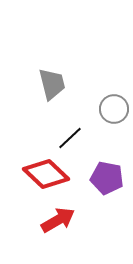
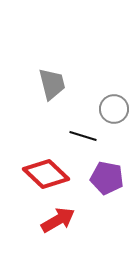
black line: moved 13 px right, 2 px up; rotated 60 degrees clockwise
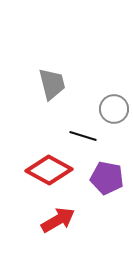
red diamond: moved 3 px right, 4 px up; rotated 15 degrees counterclockwise
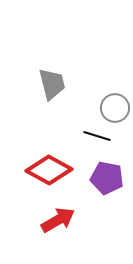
gray circle: moved 1 px right, 1 px up
black line: moved 14 px right
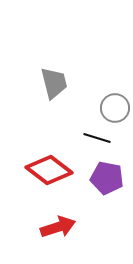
gray trapezoid: moved 2 px right, 1 px up
black line: moved 2 px down
red diamond: rotated 9 degrees clockwise
red arrow: moved 7 px down; rotated 12 degrees clockwise
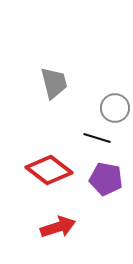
purple pentagon: moved 1 px left, 1 px down
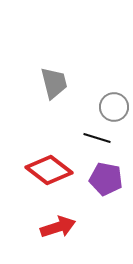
gray circle: moved 1 px left, 1 px up
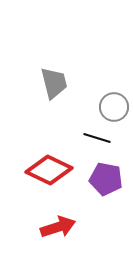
red diamond: rotated 12 degrees counterclockwise
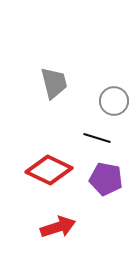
gray circle: moved 6 px up
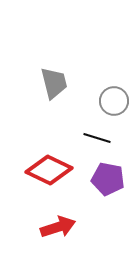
purple pentagon: moved 2 px right
